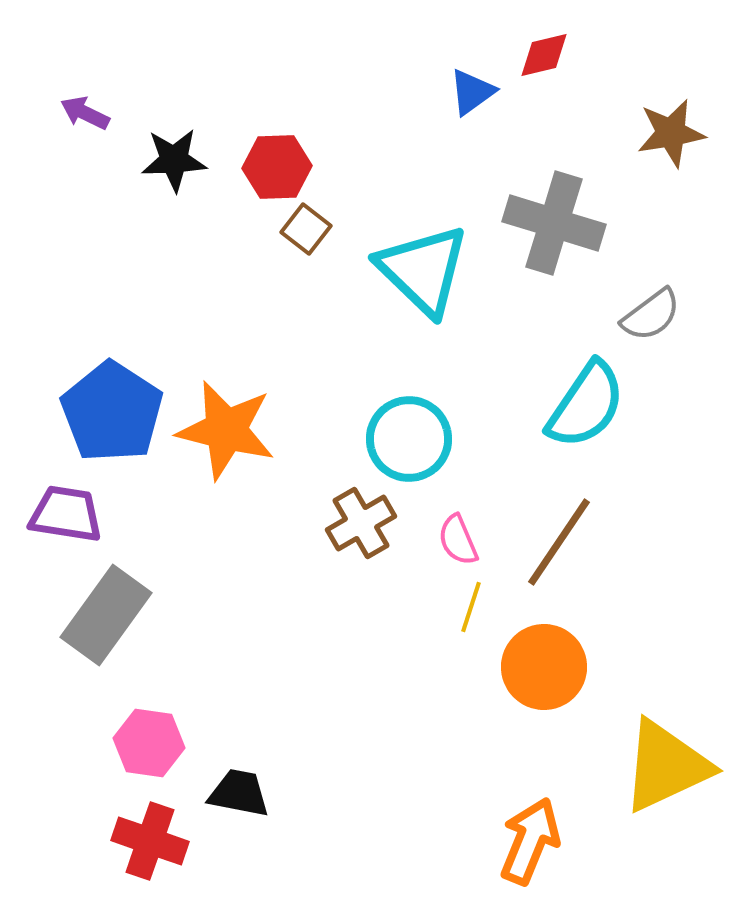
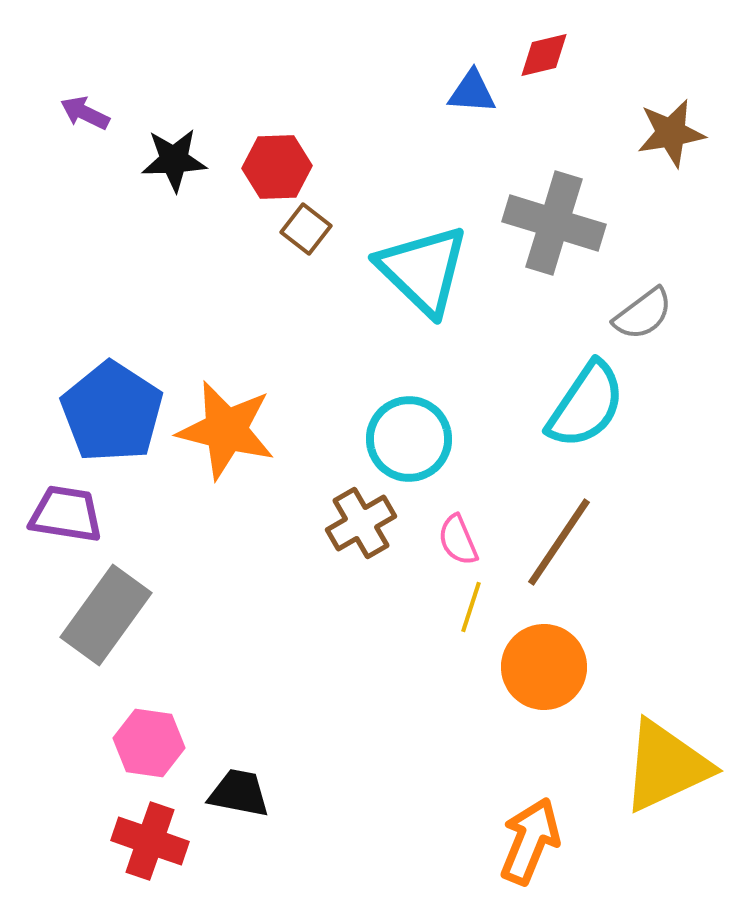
blue triangle: rotated 40 degrees clockwise
gray semicircle: moved 8 px left, 1 px up
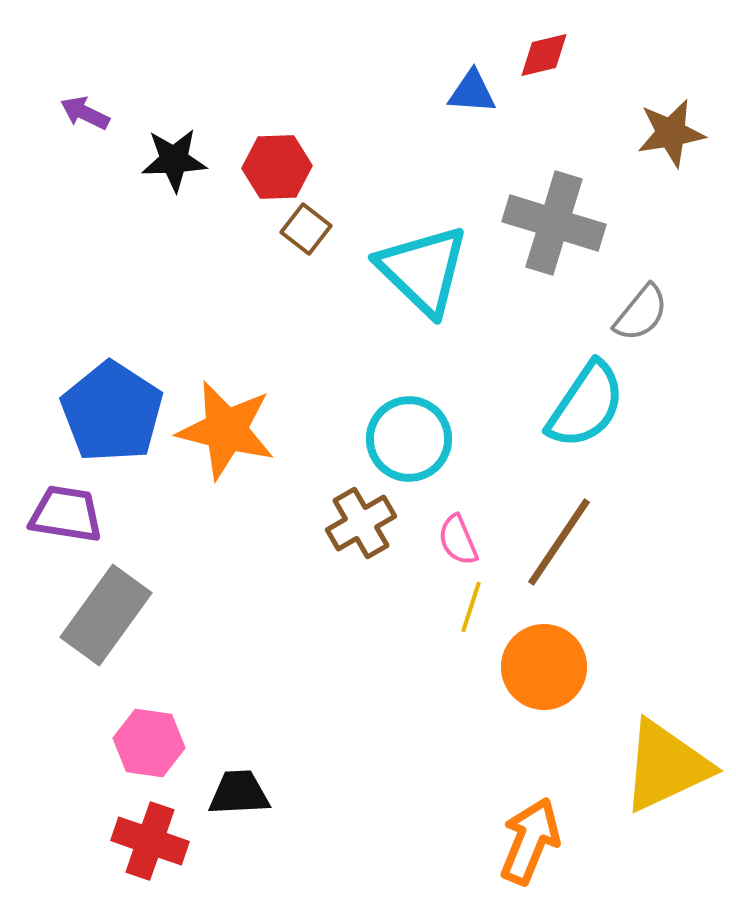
gray semicircle: moved 2 px left, 1 px up; rotated 14 degrees counterclockwise
black trapezoid: rotated 14 degrees counterclockwise
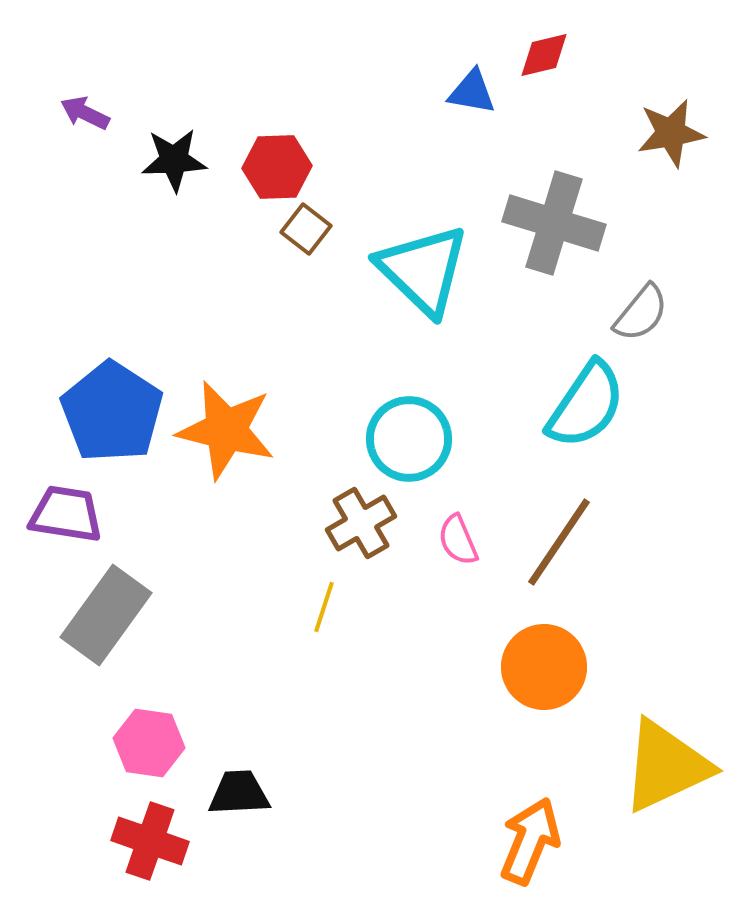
blue triangle: rotated 6 degrees clockwise
yellow line: moved 147 px left
